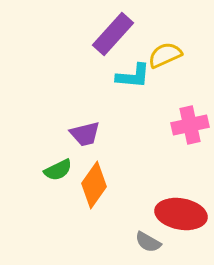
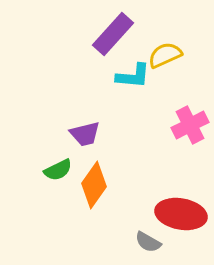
pink cross: rotated 15 degrees counterclockwise
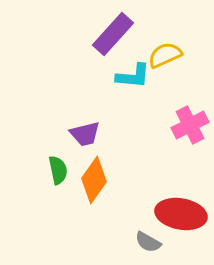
green semicircle: rotated 76 degrees counterclockwise
orange diamond: moved 5 px up
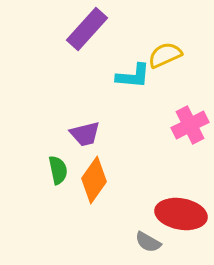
purple rectangle: moved 26 px left, 5 px up
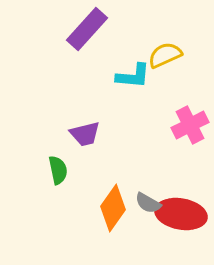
orange diamond: moved 19 px right, 28 px down
gray semicircle: moved 39 px up
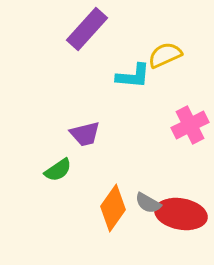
green semicircle: rotated 68 degrees clockwise
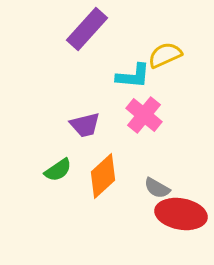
pink cross: moved 46 px left, 10 px up; rotated 24 degrees counterclockwise
purple trapezoid: moved 9 px up
gray semicircle: moved 9 px right, 15 px up
orange diamond: moved 10 px left, 32 px up; rotated 12 degrees clockwise
